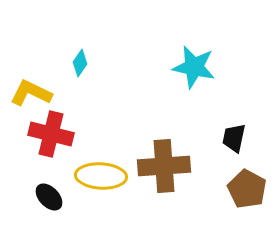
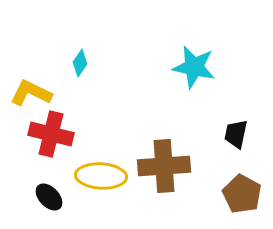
black trapezoid: moved 2 px right, 4 px up
brown pentagon: moved 5 px left, 5 px down
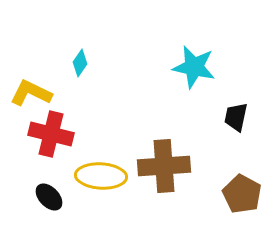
black trapezoid: moved 17 px up
